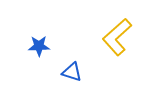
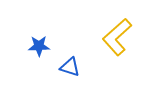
blue triangle: moved 2 px left, 5 px up
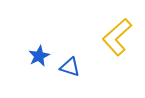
blue star: moved 10 px down; rotated 25 degrees counterclockwise
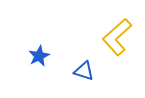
blue triangle: moved 14 px right, 4 px down
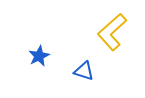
yellow L-shape: moved 5 px left, 5 px up
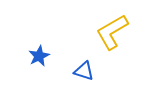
yellow L-shape: rotated 12 degrees clockwise
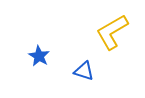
blue star: rotated 15 degrees counterclockwise
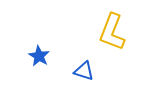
yellow L-shape: rotated 39 degrees counterclockwise
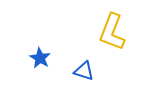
blue star: moved 1 px right, 2 px down
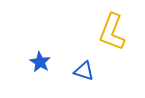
blue star: moved 4 px down
